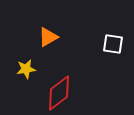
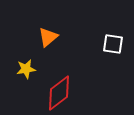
orange triangle: rotated 10 degrees counterclockwise
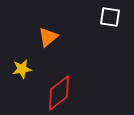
white square: moved 3 px left, 27 px up
yellow star: moved 4 px left
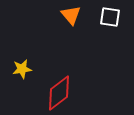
orange triangle: moved 23 px right, 22 px up; rotated 30 degrees counterclockwise
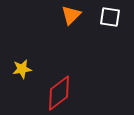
orange triangle: rotated 25 degrees clockwise
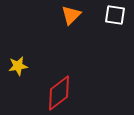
white square: moved 5 px right, 2 px up
yellow star: moved 4 px left, 3 px up
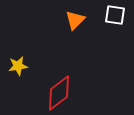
orange triangle: moved 4 px right, 5 px down
